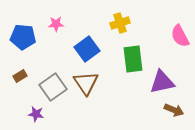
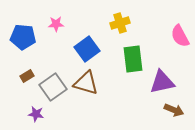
brown rectangle: moved 7 px right
brown triangle: rotated 40 degrees counterclockwise
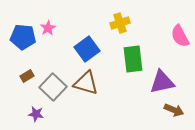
pink star: moved 8 px left, 4 px down; rotated 28 degrees counterclockwise
gray square: rotated 12 degrees counterclockwise
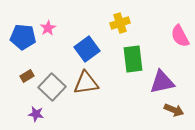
brown triangle: rotated 24 degrees counterclockwise
gray square: moved 1 px left
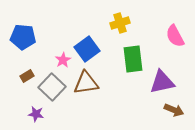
pink star: moved 15 px right, 32 px down
pink semicircle: moved 5 px left
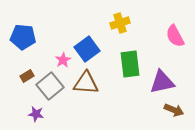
green rectangle: moved 3 px left, 5 px down
brown triangle: rotated 12 degrees clockwise
gray square: moved 2 px left, 1 px up; rotated 8 degrees clockwise
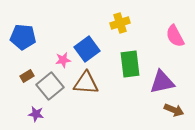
pink star: rotated 21 degrees clockwise
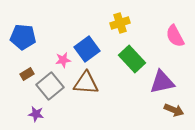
green rectangle: moved 2 px right, 5 px up; rotated 36 degrees counterclockwise
brown rectangle: moved 2 px up
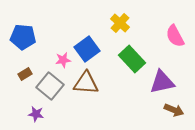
yellow cross: rotated 30 degrees counterclockwise
brown rectangle: moved 2 px left
gray square: rotated 12 degrees counterclockwise
